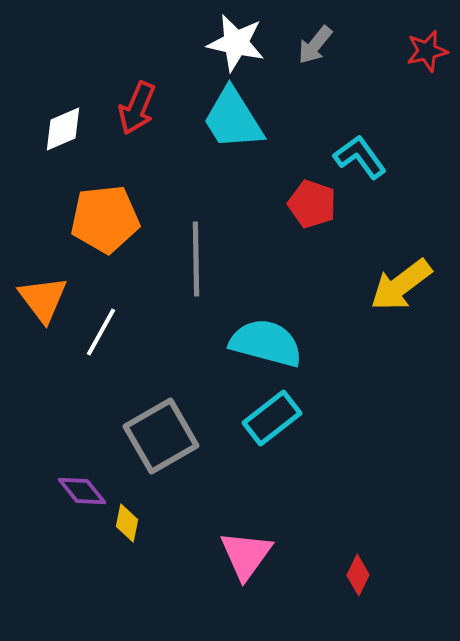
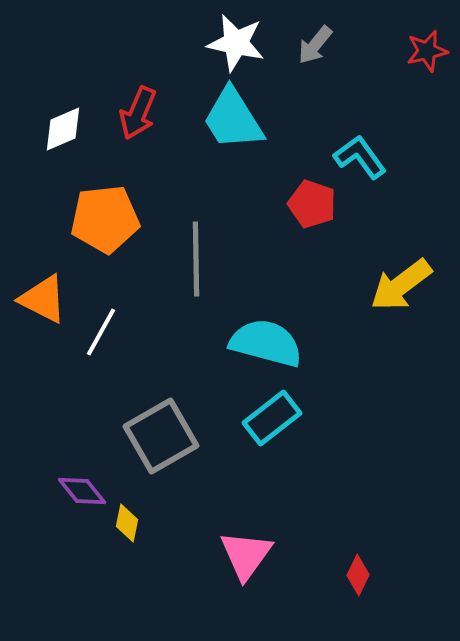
red arrow: moved 1 px right, 5 px down
orange triangle: rotated 26 degrees counterclockwise
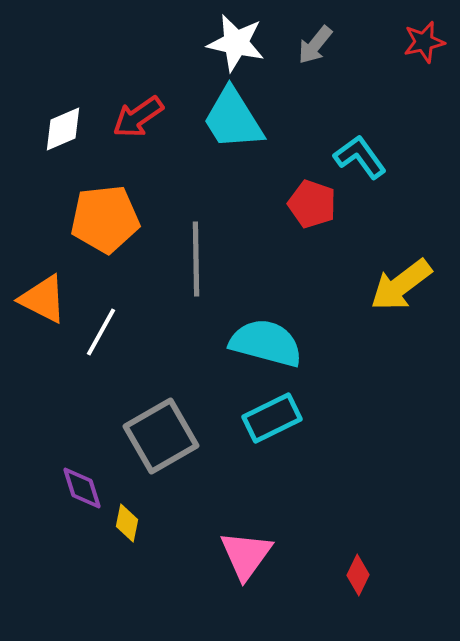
red star: moved 3 px left, 9 px up
red arrow: moved 4 px down; rotated 32 degrees clockwise
cyan rectangle: rotated 12 degrees clockwise
purple diamond: moved 3 px up; rotated 21 degrees clockwise
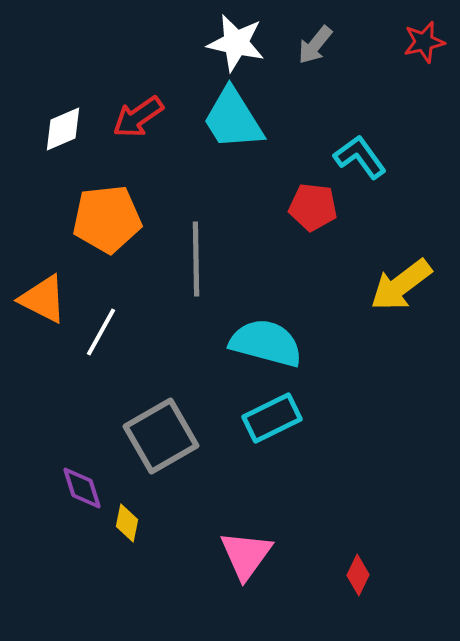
red pentagon: moved 1 px right, 3 px down; rotated 12 degrees counterclockwise
orange pentagon: moved 2 px right
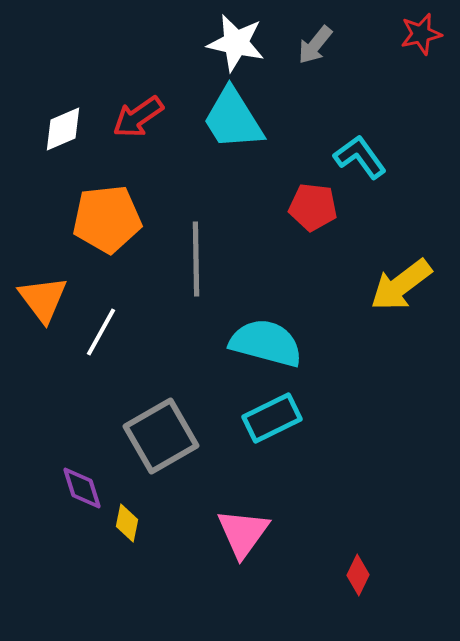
red star: moved 3 px left, 8 px up
orange triangle: rotated 26 degrees clockwise
pink triangle: moved 3 px left, 22 px up
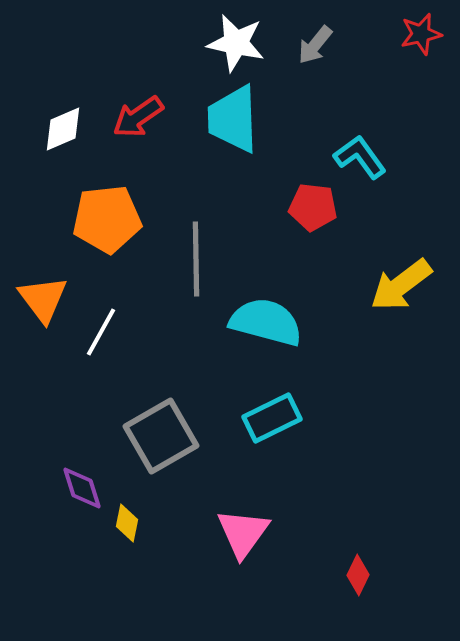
cyan trapezoid: rotated 30 degrees clockwise
cyan semicircle: moved 21 px up
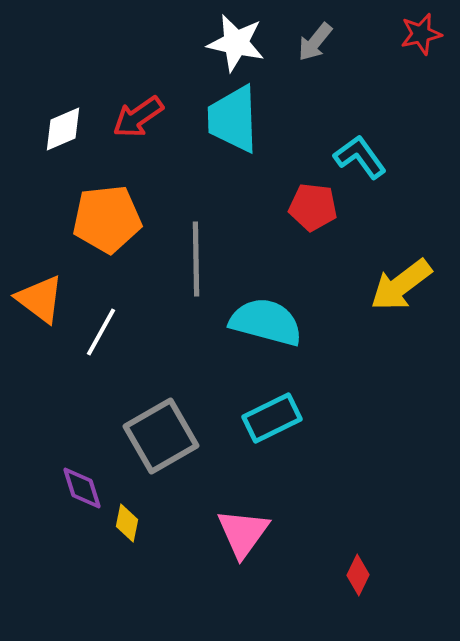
gray arrow: moved 3 px up
orange triangle: moved 3 px left; rotated 16 degrees counterclockwise
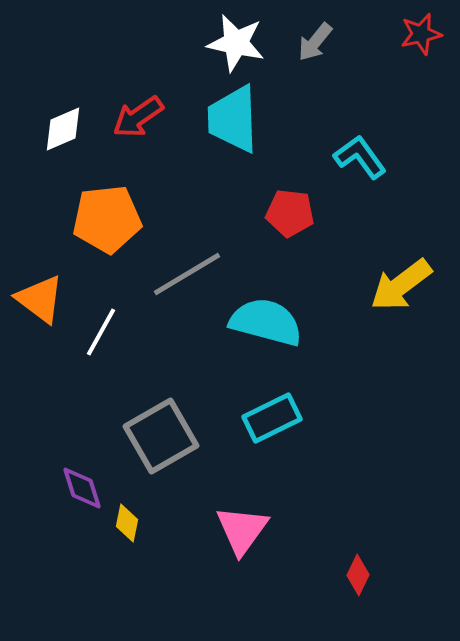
red pentagon: moved 23 px left, 6 px down
gray line: moved 9 px left, 15 px down; rotated 60 degrees clockwise
pink triangle: moved 1 px left, 3 px up
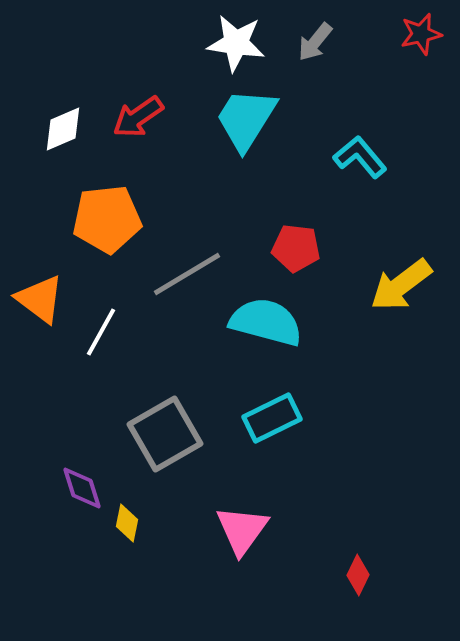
white star: rotated 4 degrees counterclockwise
cyan trapezoid: moved 13 px right; rotated 34 degrees clockwise
cyan L-shape: rotated 4 degrees counterclockwise
red pentagon: moved 6 px right, 35 px down
gray square: moved 4 px right, 2 px up
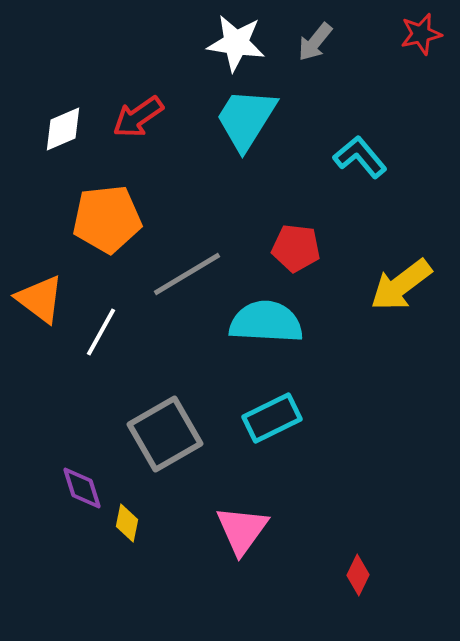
cyan semicircle: rotated 12 degrees counterclockwise
